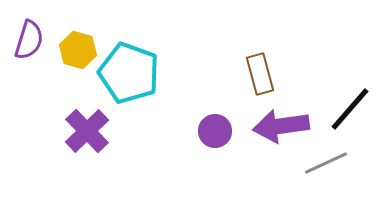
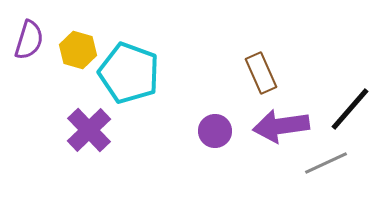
brown rectangle: moved 1 px right, 1 px up; rotated 9 degrees counterclockwise
purple cross: moved 2 px right, 1 px up
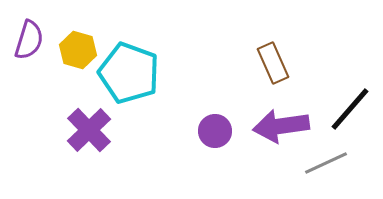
brown rectangle: moved 12 px right, 10 px up
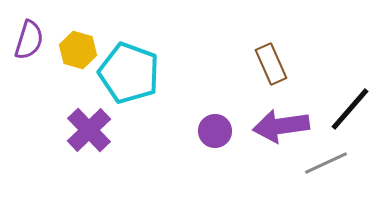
brown rectangle: moved 2 px left, 1 px down
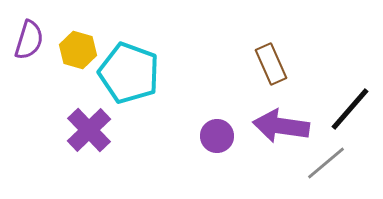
purple arrow: rotated 16 degrees clockwise
purple circle: moved 2 px right, 5 px down
gray line: rotated 15 degrees counterclockwise
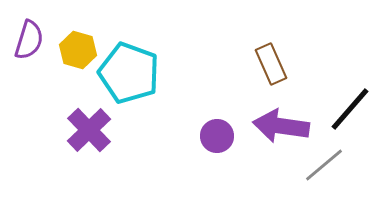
gray line: moved 2 px left, 2 px down
